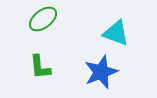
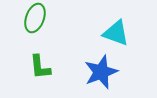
green ellipse: moved 8 px left, 1 px up; rotated 32 degrees counterclockwise
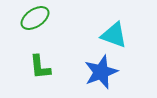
green ellipse: rotated 36 degrees clockwise
cyan triangle: moved 2 px left, 2 px down
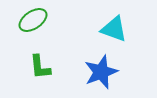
green ellipse: moved 2 px left, 2 px down
cyan triangle: moved 6 px up
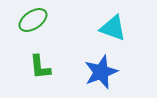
cyan triangle: moved 1 px left, 1 px up
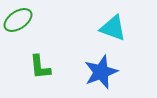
green ellipse: moved 15 px left
